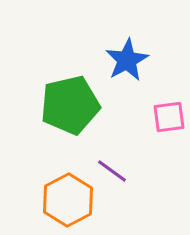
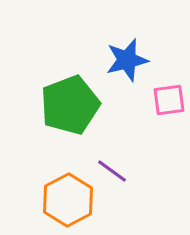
blue star: rotated 15 degrees clockwise
green pentagon: rotated 8 degrees counterclockwise
pink square: moved 17 px up
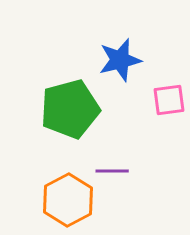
blue star: moved 7 px left
green pentagon: moved 4 px down; rotated 6 degrees clockwise
purple line: rotated 36 degrees counterclockwise
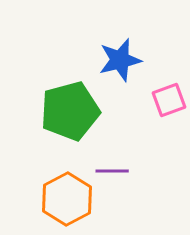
pink square: rotated 12 degrees counterclockwise
green pentagon: moved 2 px down
orange hexagon: moved 1 px left, 1 px up
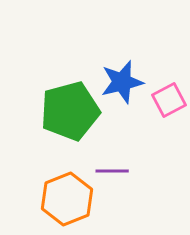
blue star: moved 2 px right, 22 px down
pink square: rotated 8 degrees counterclockwise
orange hexagon: rotated 6 degrees clockwise
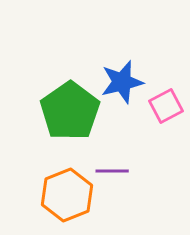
pink square: moved 3 px left, 6 px down
green pentagon: rotated 20 degrees counterclockwise
orange hexagon: moved 4 px up
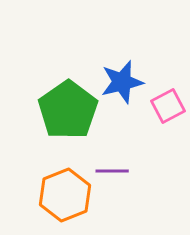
pink square: moved 2 px right
green pentagon: moved 2 px left, 1 px up
orange hexagon: moved 2 px left
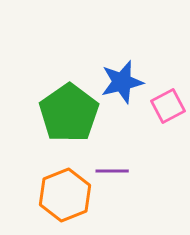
green pentagon: moved 1 px right, 3 px down
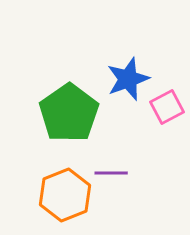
blue star: moved 6 px right, 3 px up; rotated 6 degrees counterclockwise
pink square: moved 1 px left, 1 px down
purple line: moved 1 px left, 2 px down
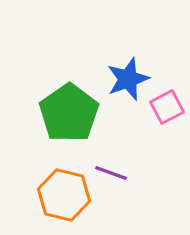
purple line: rotated 20 degrees clockwise
orange hexagon: moved 1 px left; rotated 24 degrees counterclockwise
